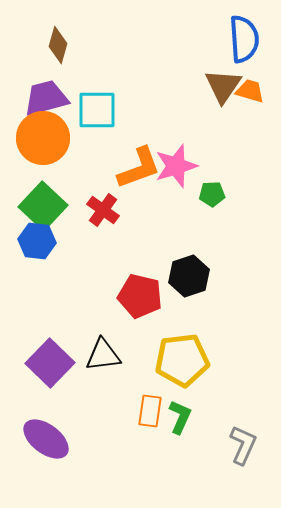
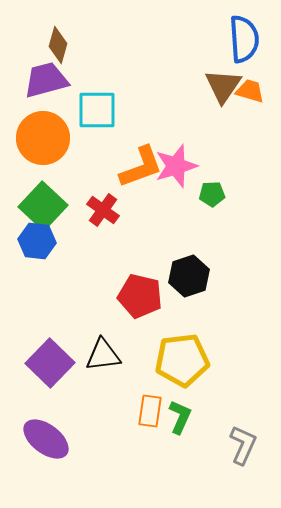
purple trapezoid: moved 18 px up
orange L-shape: moved 2 px right, 1 px up
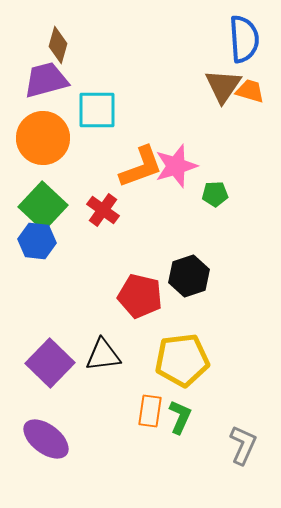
green pentagon: moved 3 px right
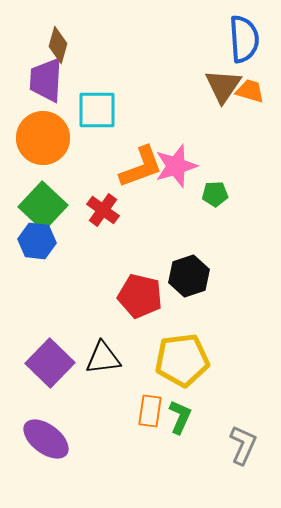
purple trapezoid: rotated 72 degrees counterclockwise
black triangle: moved 3 px down
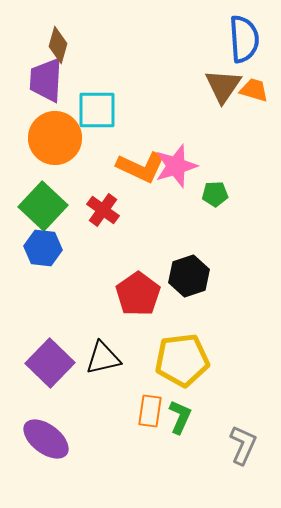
orange trapezoid: moved 4 px right, 1 px up
orange circle: moved 12 px right
orange L-shape: rotated 45 degrees clockwise
blue hexagon: moved 6 px right, 7 px down
red pentagon: moved 2 px left, 2 px up; rotated 24 degrees clockwise
black triangle: rotated 6 degrees counterclockwise
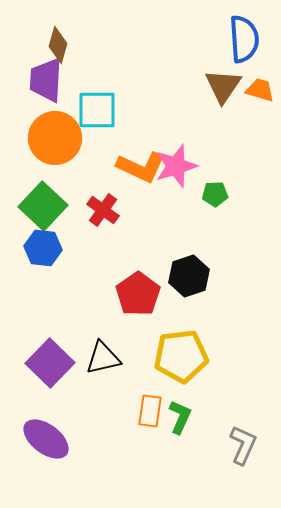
orange trapezoid: moved 6 px right
yellow pentagon: moved 1 px left, 4 px up
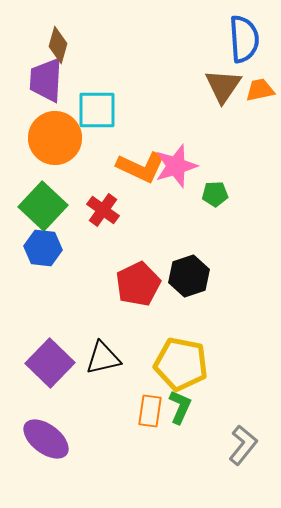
orange trapezoid: rotated 28 degrees counterclockwise
red pentagon: moved 10 px up; rotated 9 degrees clockwise
yellow pentagon: moved 8 px down; rotated 18 degrees clockwise
green L-shape: moved 10 px up
gray L-shape: rotated 15 degrees clockwise
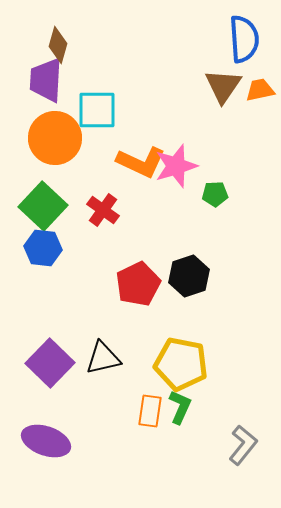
orange L-shape: moved 5 px up
purple ellipse: moved 2 px down; rotated 18 degrees counterclockwise
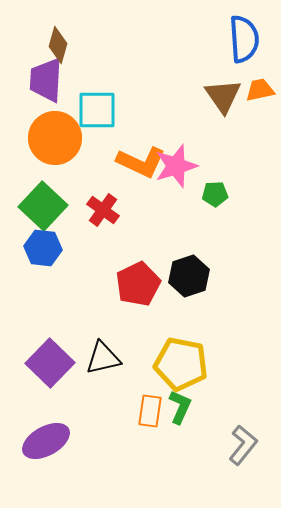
brown triangle: moved 10 px down; rotated 9 degrees counterclockwise
purple ellipse: rotated 48 degrees counterclockwise
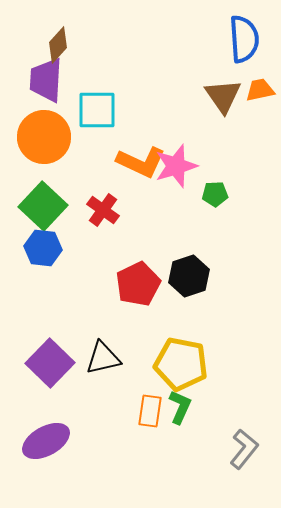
brown diamond: rotated 27 degrees clockwise
orange circle: moved 11 px left, 1 px up
gray L-shape: moved 1 px right, 4 px down
